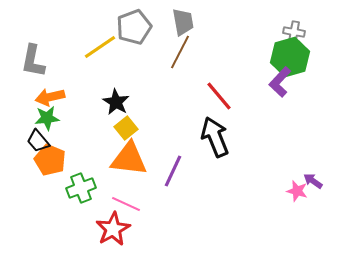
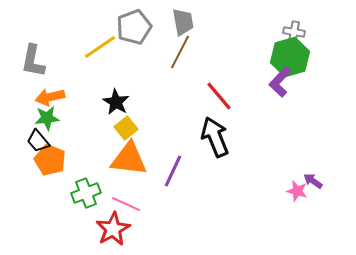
green cross: moved 5 px right, 5 px down
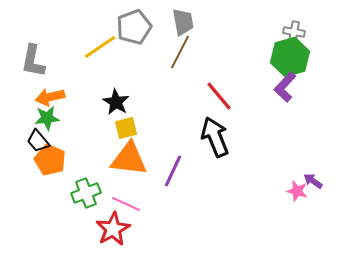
purple L-shape: moved 5 px right, 5 px down
yellow square: rotated 25 degrees clockwise
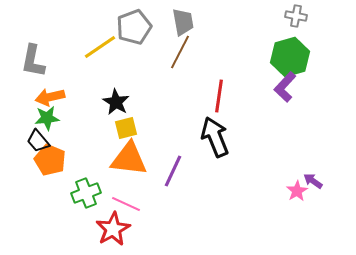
gray cross: moved 2 px right, 16 px up
red line: rotated 48 degrees clockwise
pink star: rotated 25 degrees clockwise
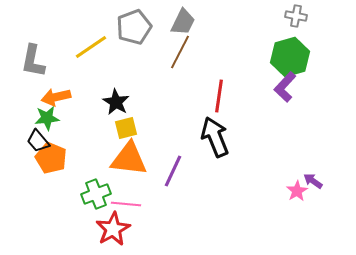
gray trapezoid: rotated 36 degrees clockwise
yellow line: moved 9 px left
orange arrow: moved 6 px right
orange pentagon: moved 1 px right, 2 px up
green cross: moved 10 px right, 1 px down
pink line: rotated 20 degrees counterclockwise
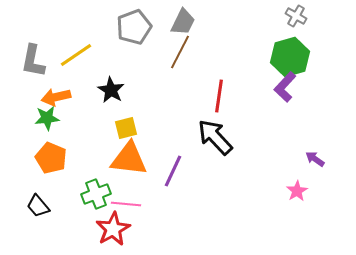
gray cross: rotated 20 degrees clockwise
yellow line: moved 15 px left, 8 px down
black star: moved 5 px left, 12 px up
black arrow: rotated 21 degrees counterclockwise
black trapezoid: moved 65 px down
purple arrow: moved 2 px right, 22 px up
